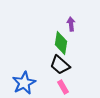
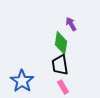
purple arrow: rotated 24 degrees counterclockwise
black trapezoid: rotated 40 degrees clockwise
blue star: moved 2 px left, 2 px up; rotated 10 degrees counterclockwise
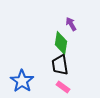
pink rectangle: rotated 24 degrees counterclockwise
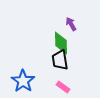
green diamond: rotated 10 degrees counterclockwise
black trapezoid: moved 5 px up
blue star: moved 1 px right
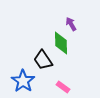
black trapezoid: moved 17 px left; rotated 25 degrees counterclockwise
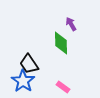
black trapezoid: moved 14 px left, 4 px down
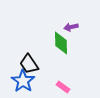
purple arrow: moved 3 px down; rotated 72 degrees counterclockwise
